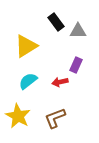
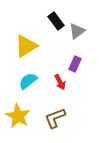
black rectangle: moved 1 px up
gray triangle: moved 1 px left; rotated 36 degrees counterclockwise
purple rectangle: moved 1 px left, 1 px up
red arrow: rotated 105 degrees counterclockwise
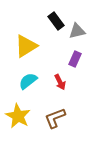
gray triangle: rotated 24 degrees clockwise
purple rectangle: moved 5 px up
